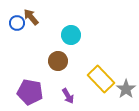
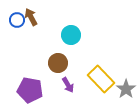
brown arrow: rotated 12 degrees clockwise
blue circle: moved 3 px up
brown circle: moved 2 px down
purple pentagon: moved 2 px up
purple arrow: moved 11 px up
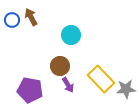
blue circle: moved 5 px left
brown circle: moved 2 px right, 3 px down
gray star: rotated 30 degrees clockwise
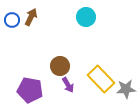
brown arrow: rotated 54 degrees clockwise
cyan circle: moved 15 px right, 18 px up
